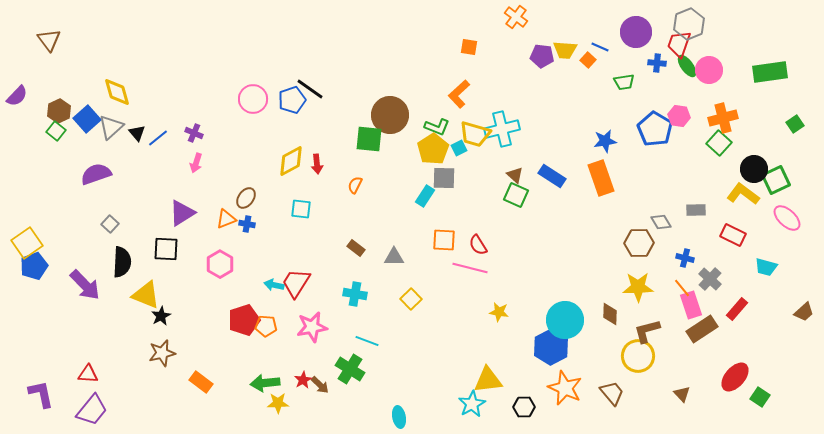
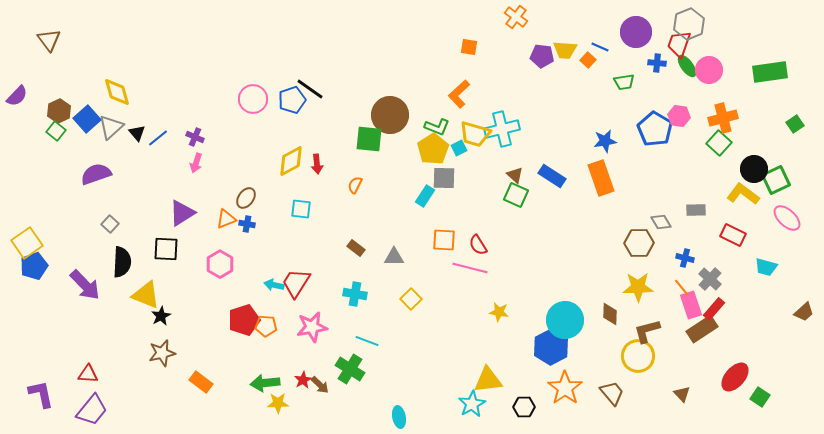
purple cross at (194, 133): moved 1 px right, 4 px down
red rectangle at (737, 309): moved 23 px left
orange star at (565, 388): rotated 12 degrees clockwise
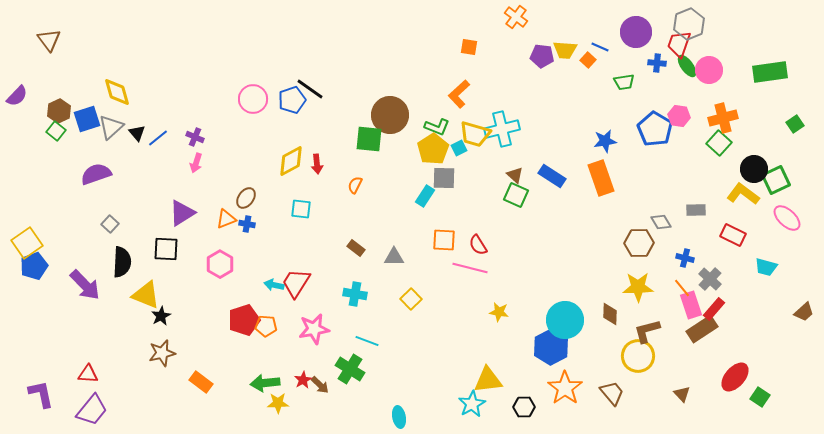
blue square at (87, 119): rotated 24 degrees clockwise
pink star at (312, 327): moved 2 px right, 2 px down
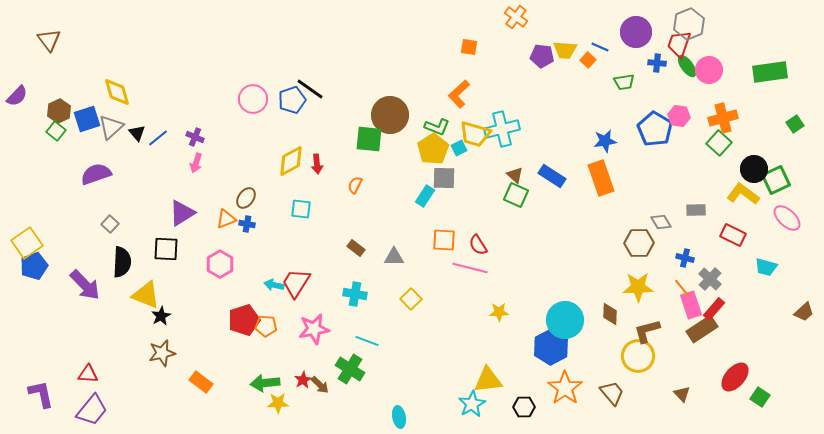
yellow star at (499, 312): rotated 12 degrees counterclockwise
